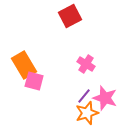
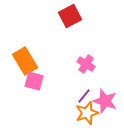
orange rectangle: moved 1 px right, 4 px up
pink star: moved 3 px down
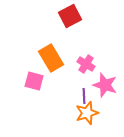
orange rectangle: moved 26 px right, 3 px up
purple line: rotated 42 degrees counterclockwise
pink star: moved 16 px up
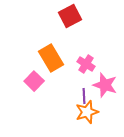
pink square: rotated 30 degrees clockwise
orange star: moved 1 px up
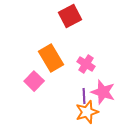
pink star: moved 2 px left, 7 px down
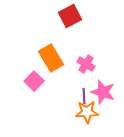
orange star: rotated 15 degrees clockwise
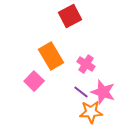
orange rectangle: moved 2 px up
purple line: moved 3 px left, 4 px up; rotated 49 degrees counterclockwise
orange star: moved 4 px right
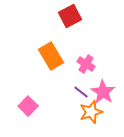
pink square: moved 6 px left, 25 px down
pink star: rotated 15 degrees clockwise
orange star: rotated 15 degrees counterclockwise
